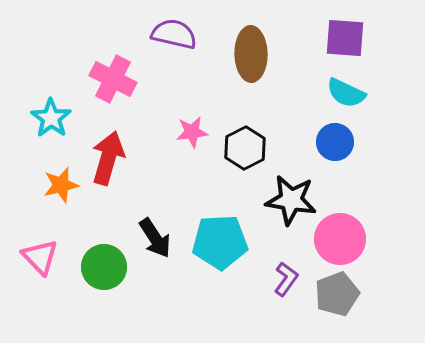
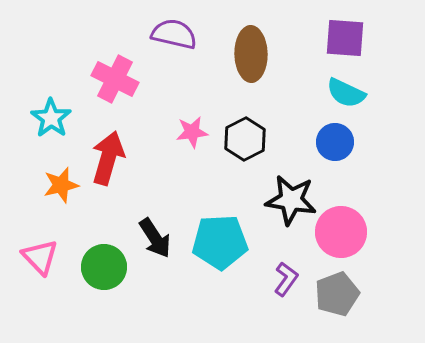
pink cross: moved 2 px right
black hexagon: moved 9 px up
pink circle: moved 1 px right, 7 px up
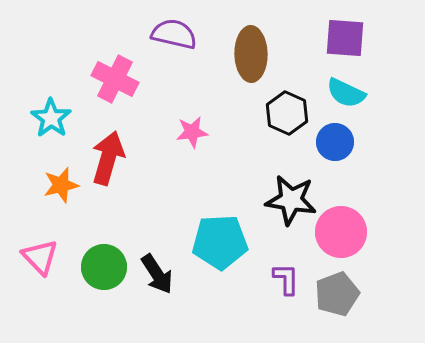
black hexagon: moved 42 px right, 26 px up; rotated 9 degrees counterclockwise
black arrow: moved 2 px right, 36 px down
purple L-shape: rotated 36 degrees counterclockwise
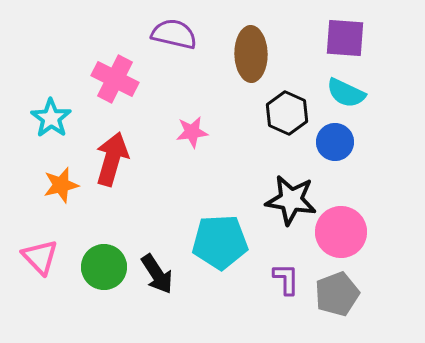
red arrow: moved 4 px right, 1 px down
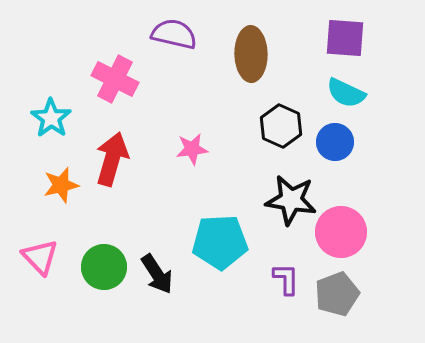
black hexagon: moved 6 px left, 13 px down
pink star: moved 17 px down
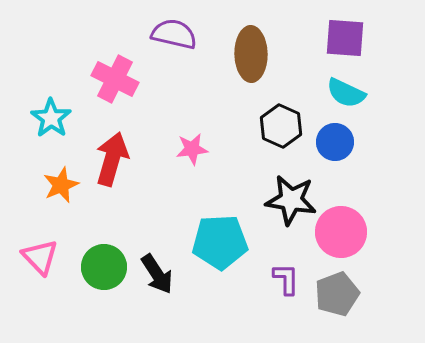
orange star: rotated 9 degrees counterclockwise
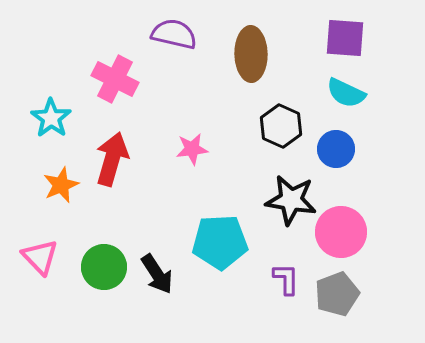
blue circle: moved 1 px right, 7 px down
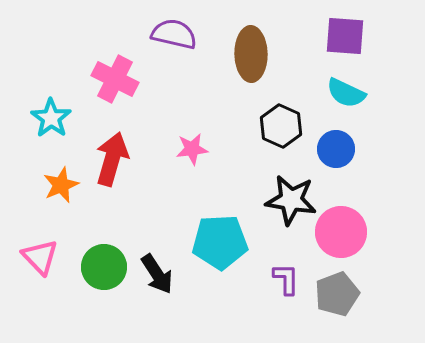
purple square: moved 2 px up
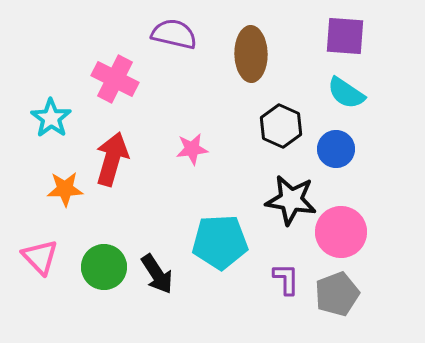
cyan semicircle: rotated 9 degrees clockwise
orange star: moved 4 px right, 4 px down; rotated 21 degrees clockwise
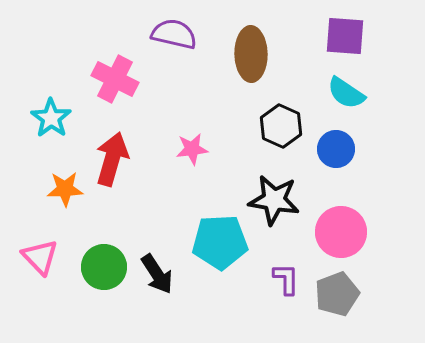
black star: moved 17 px left
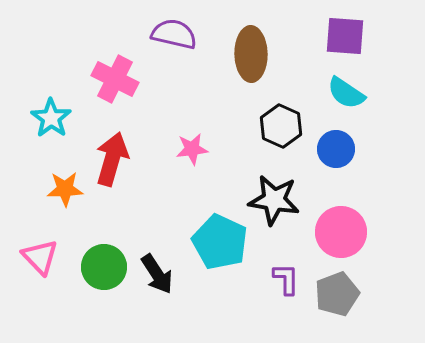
cyan pentagon: rotated 28 degrees clockwise
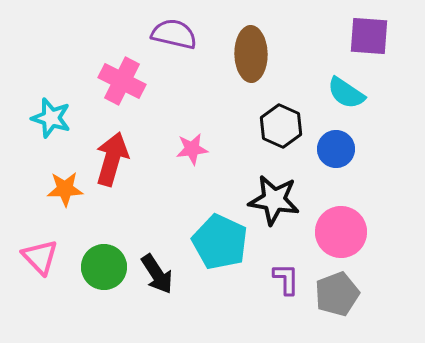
purple square: moved 24 px right
pink cross: moved 7 px right, 2 px down
cyan star: rotated 18 degrees counterclockwise
